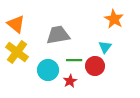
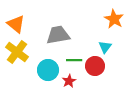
red star: moved 1 px left
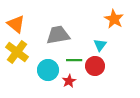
cyan triangle: moved 5 px left, 2 px up
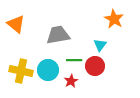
yellow cross: moved 4 px right, 19 px down; rotated 25 degrees counterclockwise
red star: moved 2 px right
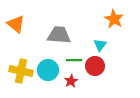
gray trapezoid: moved 1 px right; rotated 15 degrees clockwise
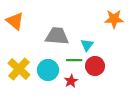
orange star: rotated 30 degrees counterclockwise
orange triangle: moved 1 px left, 3 px up
gray trapezoid: moved 2 px left, 1 px down
cyan triangle: moved 13 px left
yellow cross: moved 2 px left, 2 px up; rotated 30 degrees clockwise
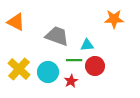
orange triangle: moved 1 px right, 1 px down; rotated 12 degrees counterclockwise
gray trapezoid: rotated 15 degrees clockwise
cyan triangle: rotated 48 degrees clockwise
cyan circle: moved 2 px down
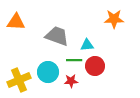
orange triangle: rotated 24 degrees counterclockwise
yellow cross: moved 11 px down; rotated 25 degrees clockwise
red star: rotated 24 degrees clockwise
